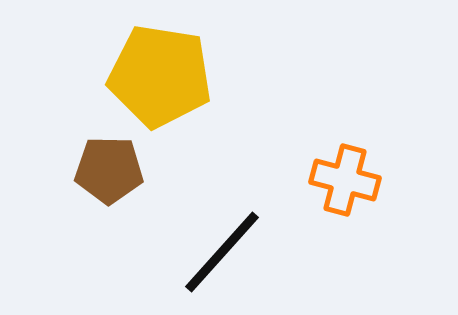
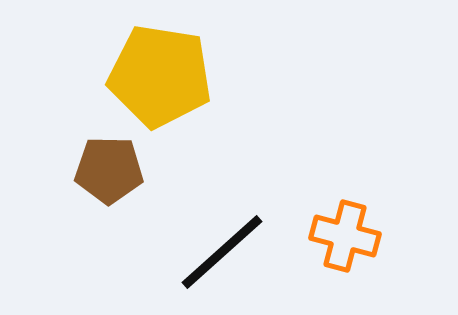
orange cross: moved 56 px down
black line: rotated 6 degrees clockwise
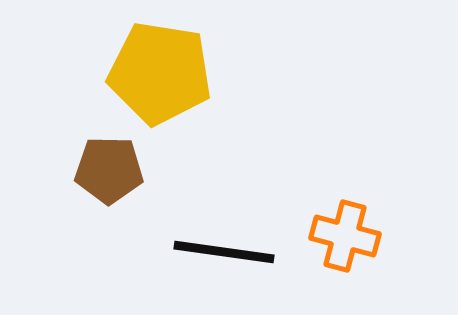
yellow pentagon: moved 3 px up
black line: moved 2 px right; rotated 50 degrees clockwise
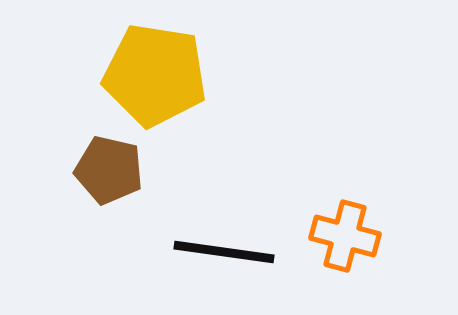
yellow pentagon: moved 5 px left, 2 px down
brown pentagon: rotated 12 degrees clockwise
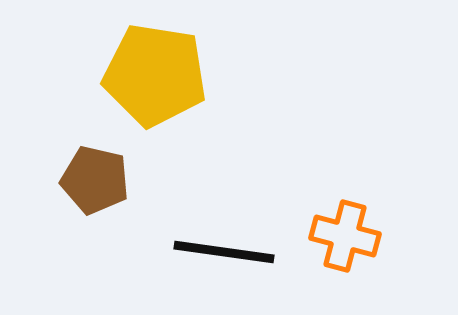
brown pentagon: moved 14 px left, 10 px down
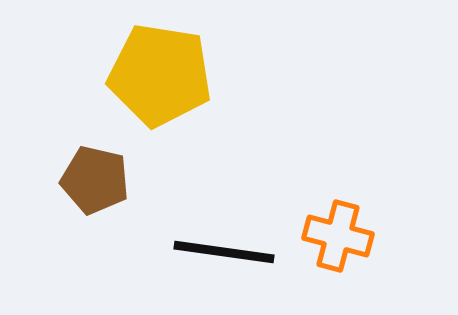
yellow pentagon: moved 5 px right
orange cross: moved 7 px left
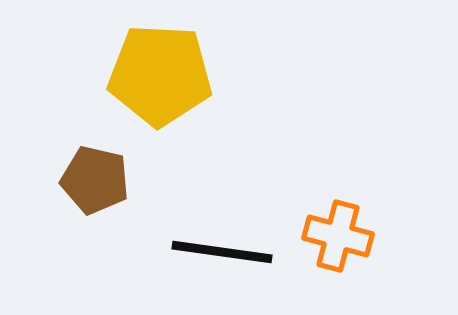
yellow pentagon: rotated 6 degrees counterclockwise
black line: moved 2 px left
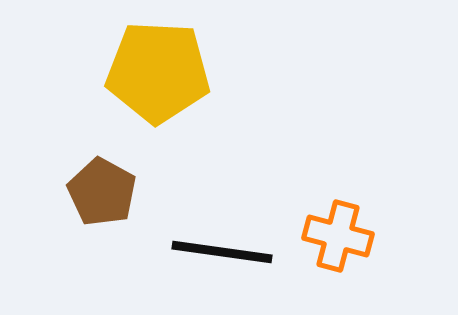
yellow pentagon: moved 2 px left, 3 px up
brown pentagon: moved 7 px right, 12 px down; rotated 16 degrees clockwise
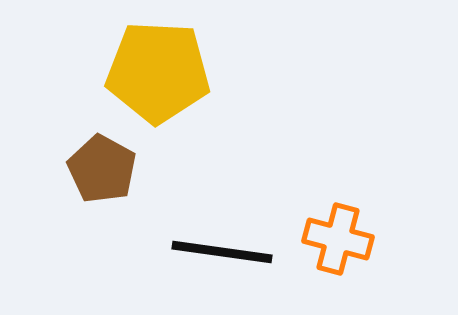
brown pentagon: moved 23 px up
orange cross: moved 3 px down
